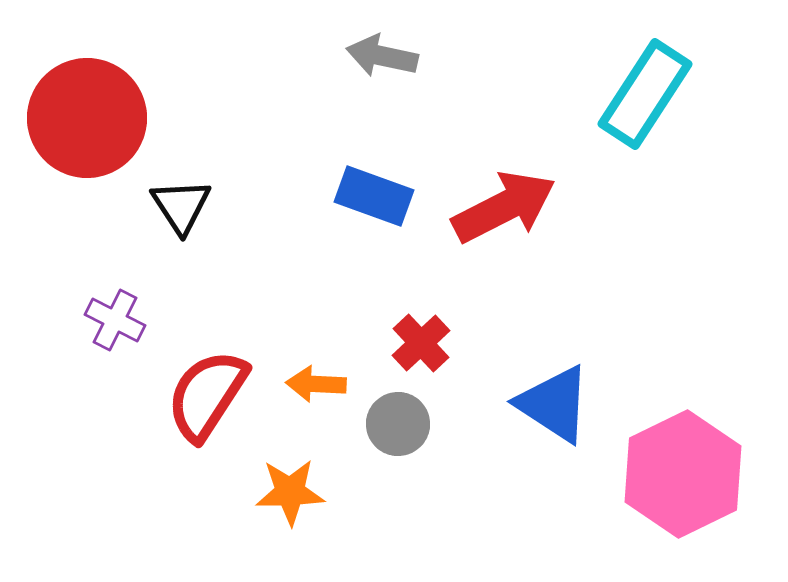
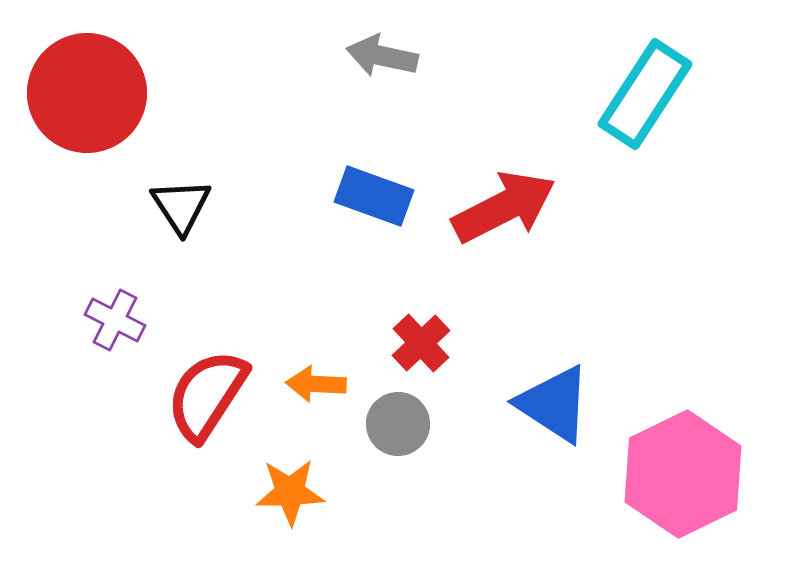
red circle: moved 25 px up
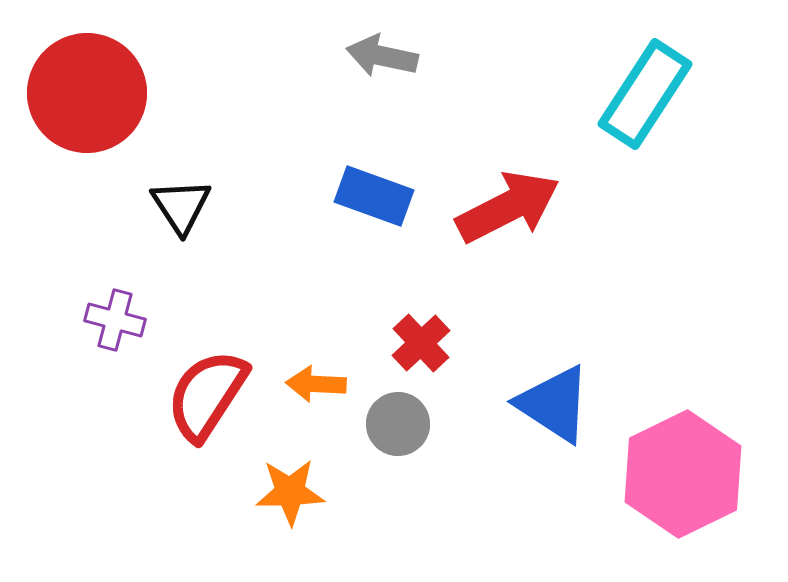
red arrow: moved 4 px right
purple cross: rotated 12 degrees counterclockwise
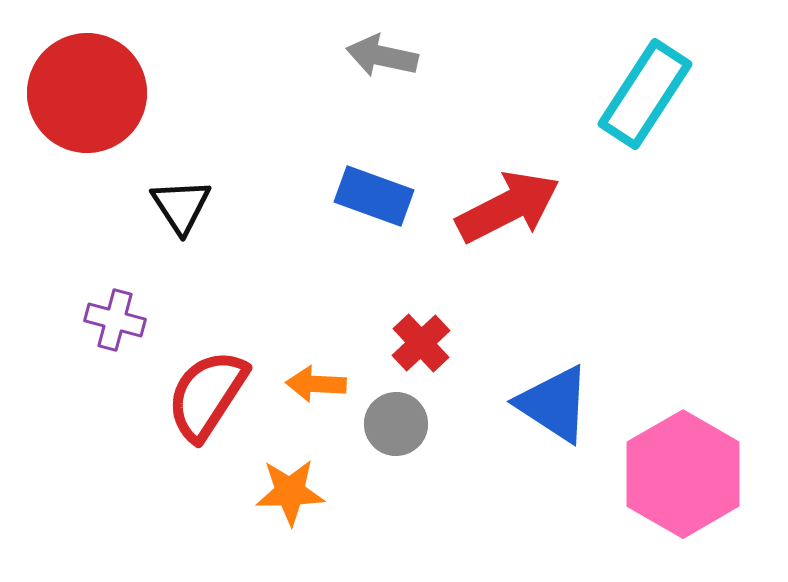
gray circle: moved 2 px left
pink hexagon: rotated 4 degrees counterclockwise
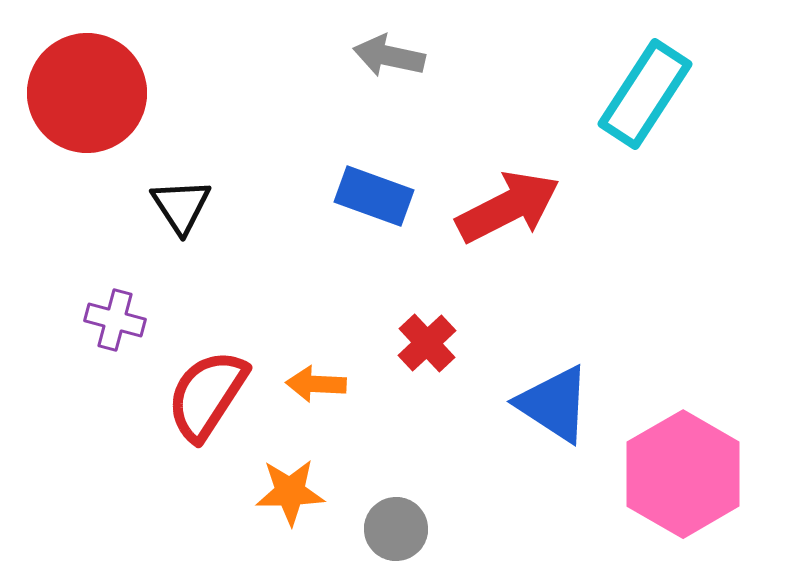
gray arrow: moved 7 px right
red cross: moved 6 px right
gray circle: moved 105 px down
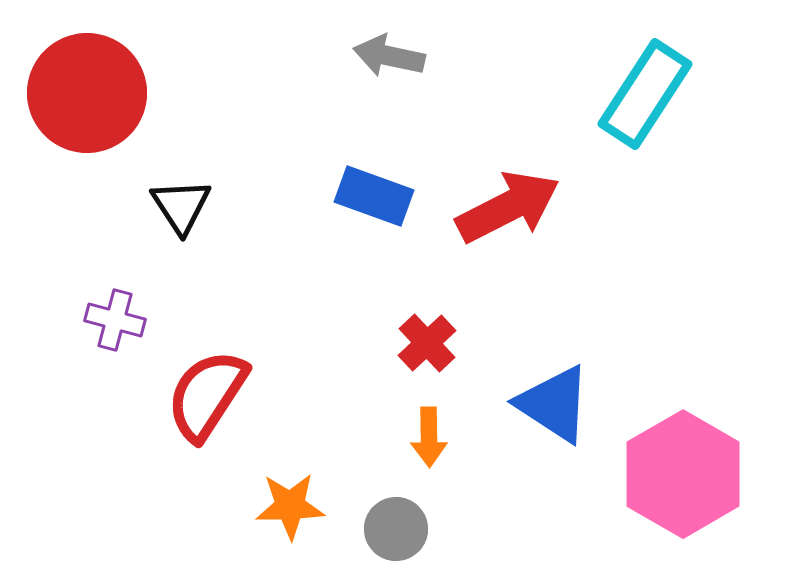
orange arrow: moved 113 px right, 53 px down; rotated 94 degrees counterclockwise
orange star: moved 14 px down
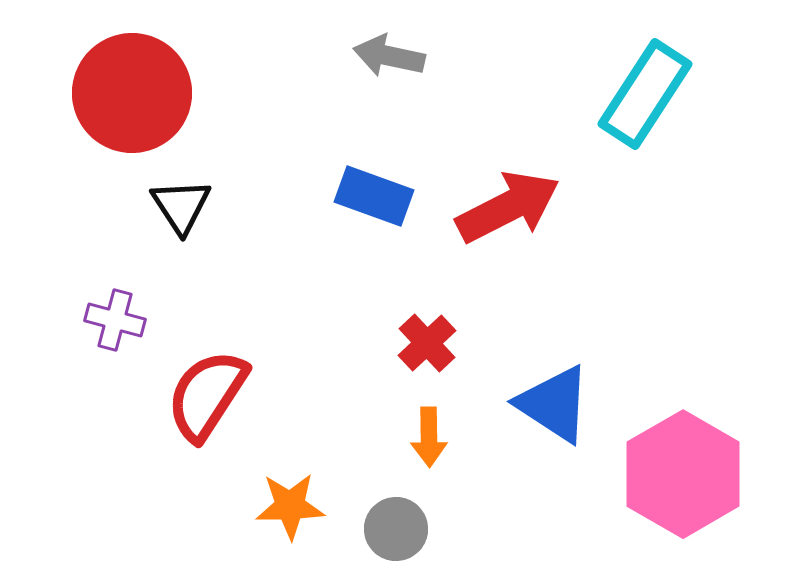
red circle: moved 45 px right
